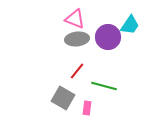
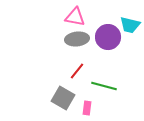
pink triangle: moved 2 px up; rotated 10 degrees counterclockwise
cyan trapezoid: rotated 70 degrees clockwise
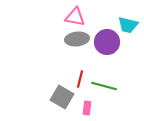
cyan trapezoid: moved 2 px left
purple circle: moved 1 px left, 5 px down
red line: moved 3 px right, 8 px down; rotated 24 degrees counterclockwise
gray square: moved 1 px left, 1 px up
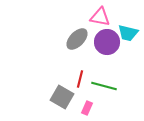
pink triangle: moved 25 px right
cyan trapezoid: moved 8 px down
gray ellipse: rotated 40 degrees counterclockwise
pink rectangle: rotated 16 degrees clockwise
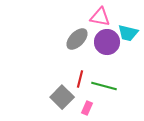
gray square: rotated 15 degrees clockwise
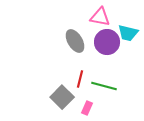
gray ellipse: moved 2 px left, 2 px down; rotated 75 degrees counterclockwise
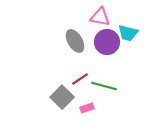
red line: rotated 42 degrees clockwise
pink rectangle: rotated 48 degrees clockwise
